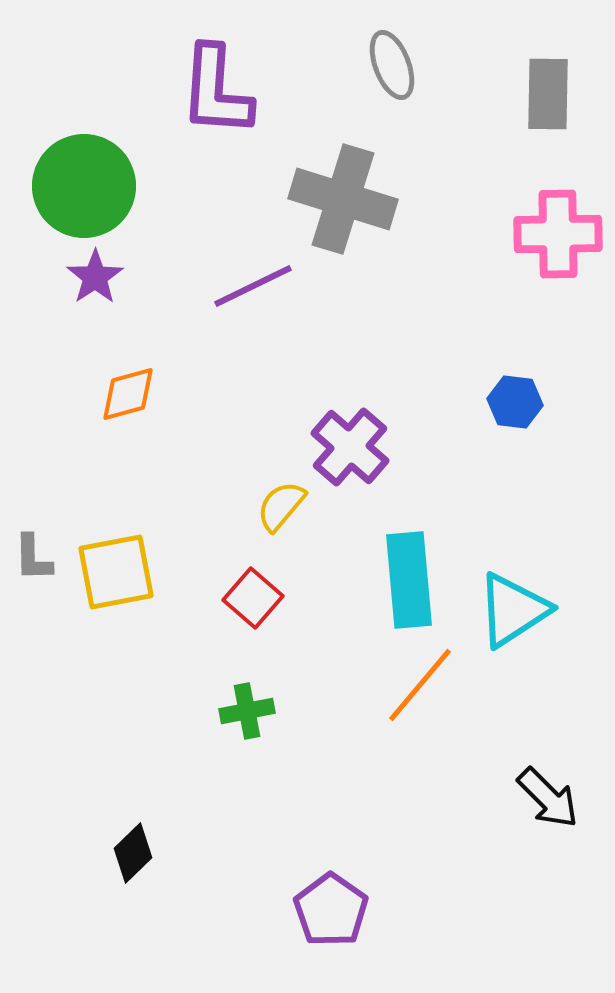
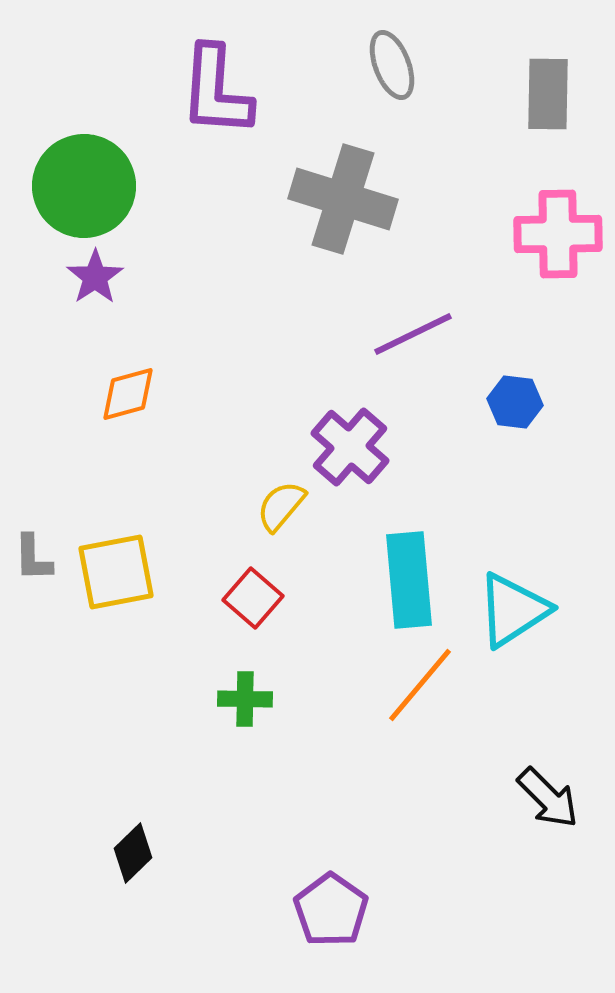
purple line: moved 160 px right, 48 px down
green cross: moved 2 px left, 12 px up; rotated 12 degrees clockwise
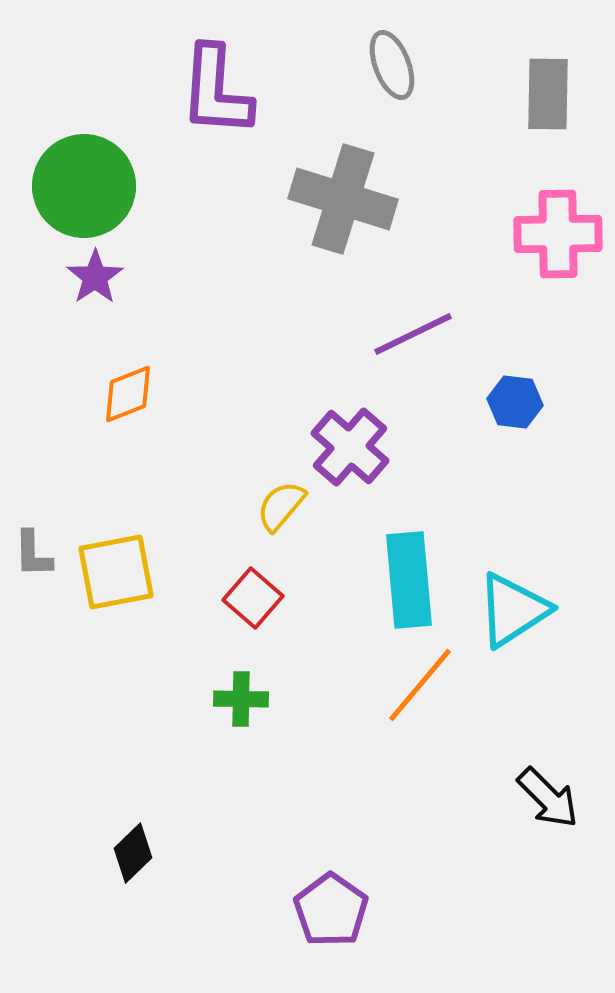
orange diamond: rotated 6 degrees counterclockwise
gray L-shape: moved 4 px up
green cross: moved 4 px left
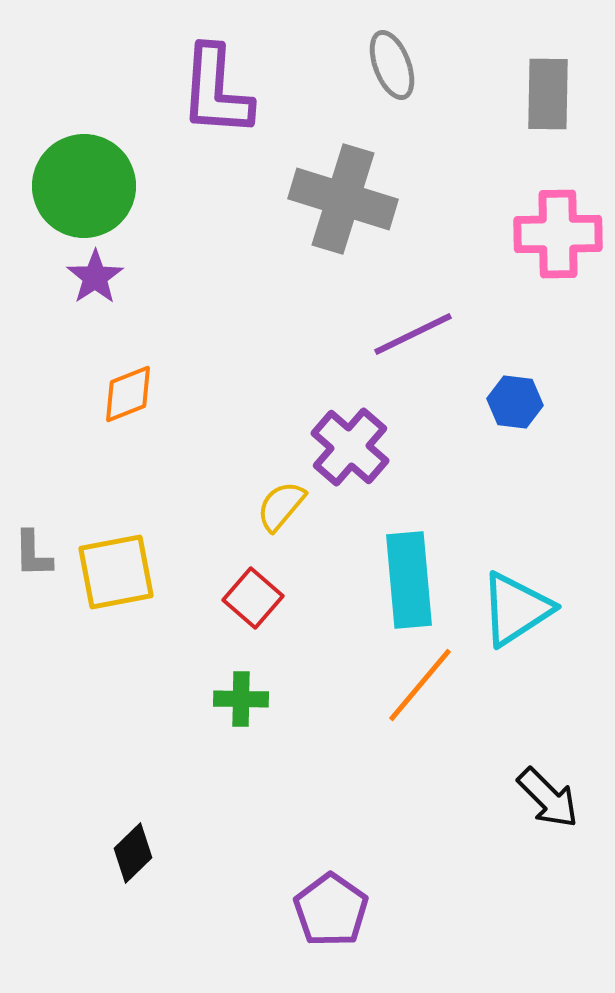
cyan triangle: moved 3 px right, 1 px up
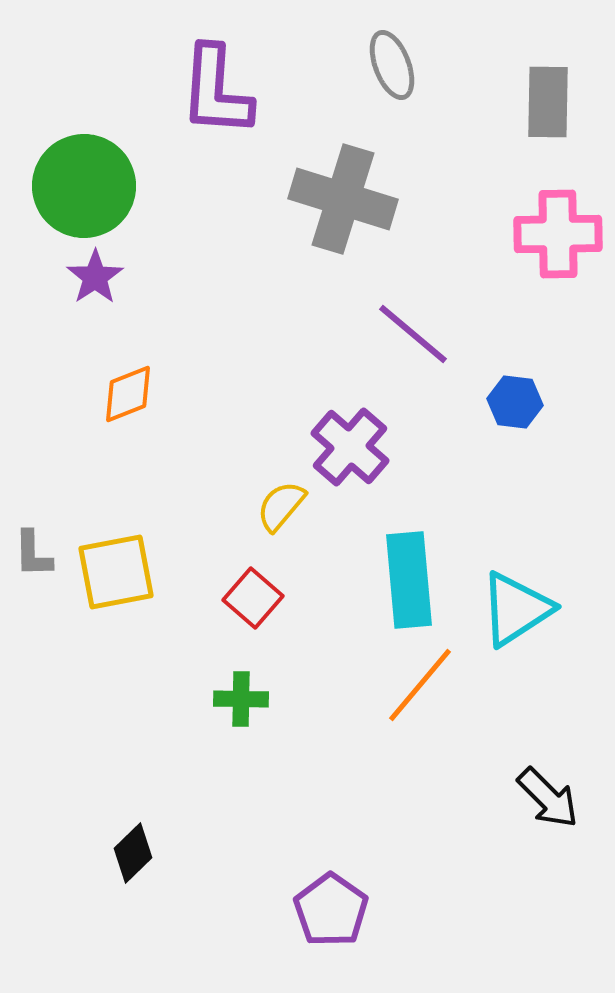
gray rectangle: moved 8 px down
purple line: rotated 66 degrees clockwise
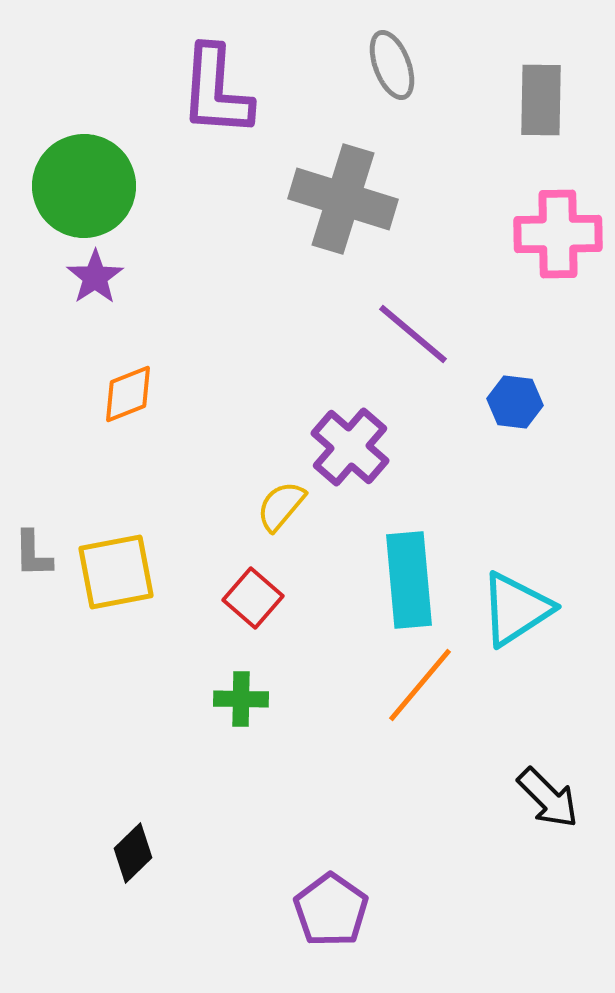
gray rectangle: moved 7 px left, 2 px up
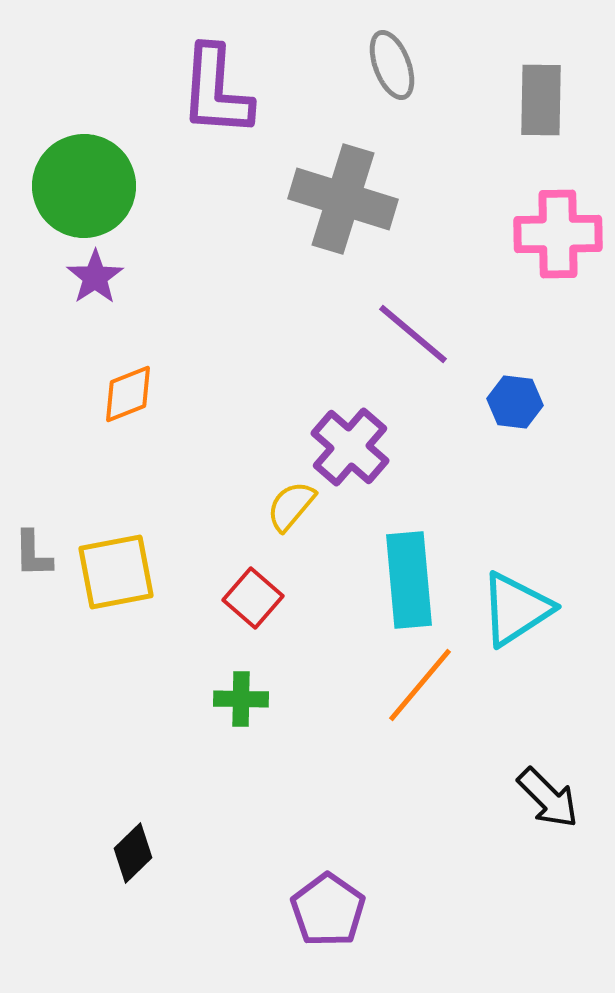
yellow semicircle: moved 10 px right
purple pentagon: moved 3 px left
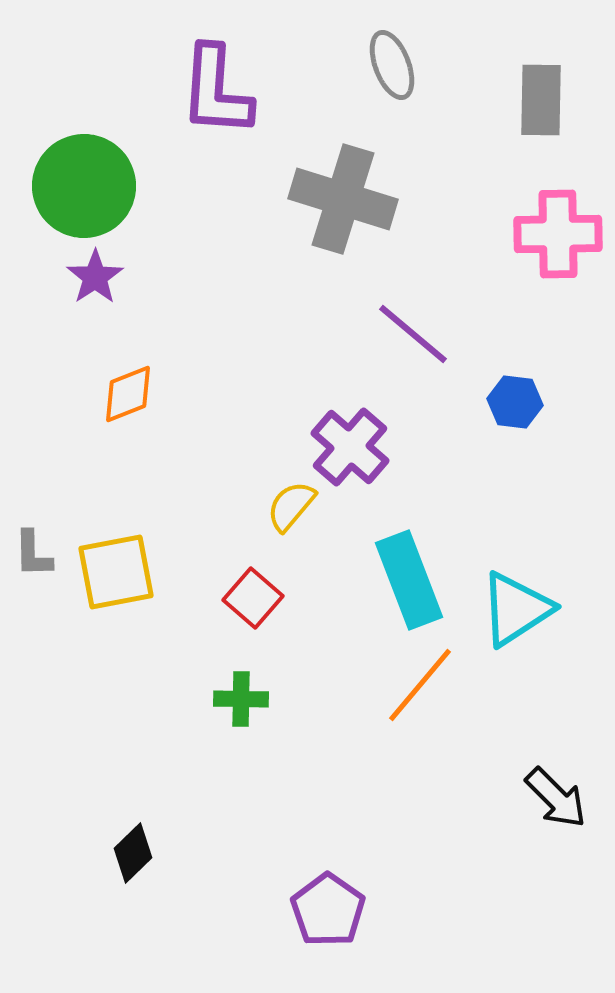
cyan rectangle: rotated 16 degrees counterclockwise
black arrow: moved 8 px right
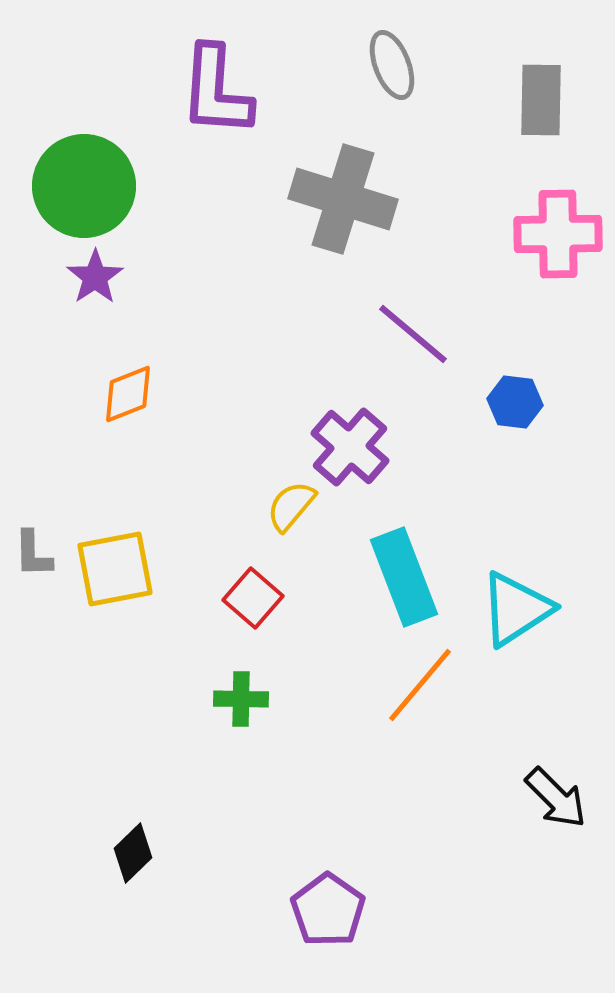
yellow square: moved 1 px left, 3 px up
cyan rectangle: moved 5 px left, 3 px up
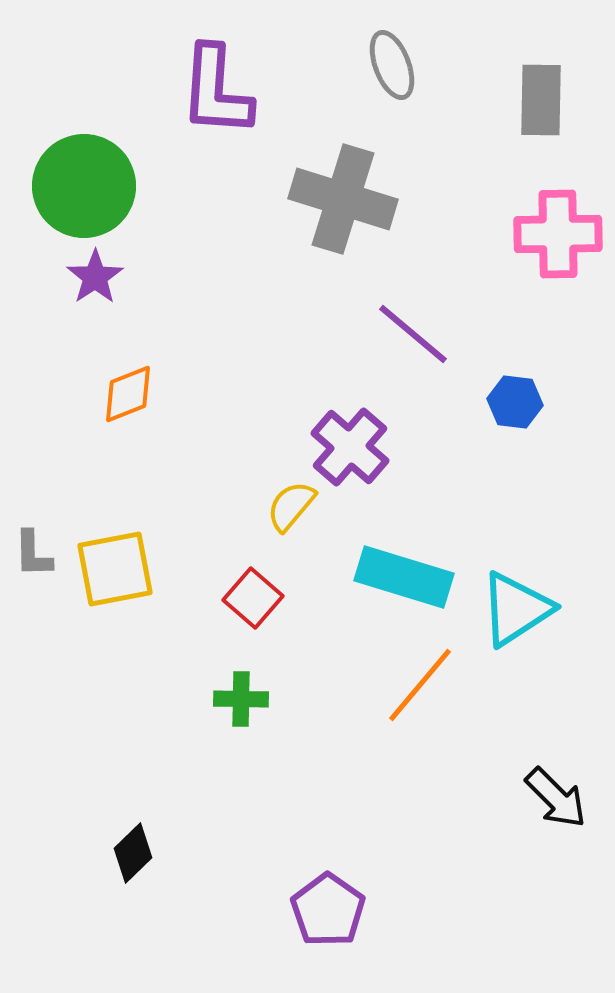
cyan rectangle: rotated 52 degrees counterclockwise
